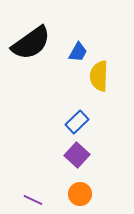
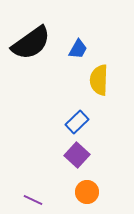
blue trapezoid: moved 3 px up
yellow semicircle: moved 4 px down
orange circle: moved 7 px right, 2 px up
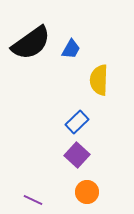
blue trapezoid: moved 7 px left
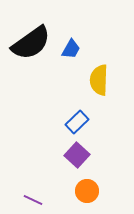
orange circle: moved 1 px up
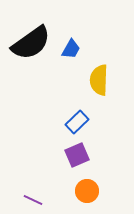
purple square: rotated 25 degrees clockwise
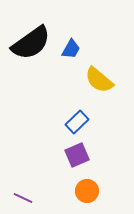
yellow semicircle: rotated 52 degrees counterclockwise
purple line: moved 10 px left, 2 px up
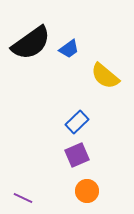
blue trapezoid: moved 2 px left; rotated 25 degrees clockwise
yellow semicircle: moved 6 px right, 4 px up
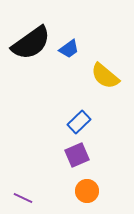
blue rectangle: moved 2 px right
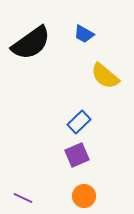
blue trapezoid: moved 15 px right, 15 px up; rotated 65 degrees clockwise
orange circle: moved 3 px left, 5 px down
